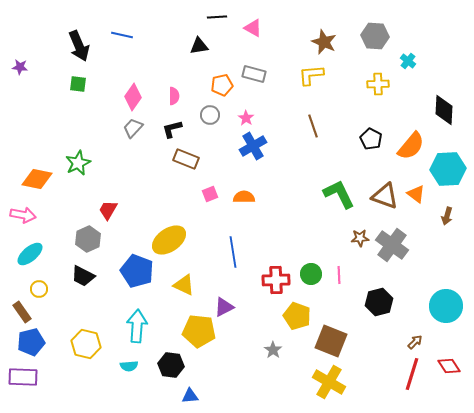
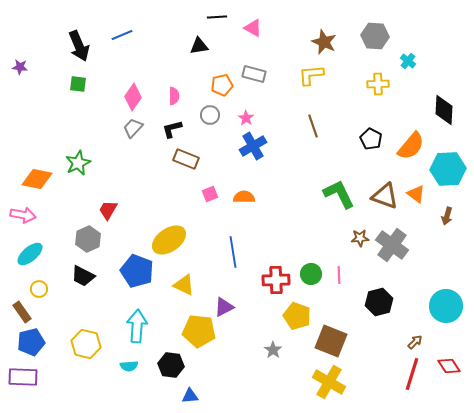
blue line at (122, 35): rotated 35 degrees counterclockwise
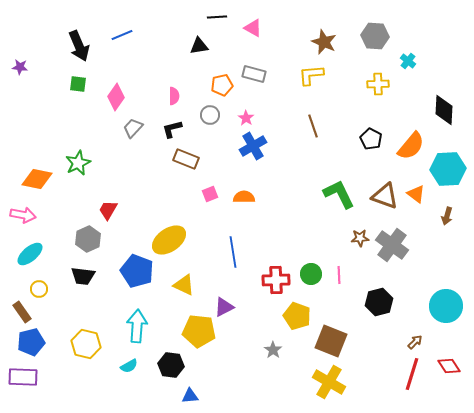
pink diamond at (133, 97): moved 17 px left
black trapezoid at (83, 276): rotated 20 degrees counterclockwise
cyan semicircle at (129, 366): rotated 24 degrees counterclockwise
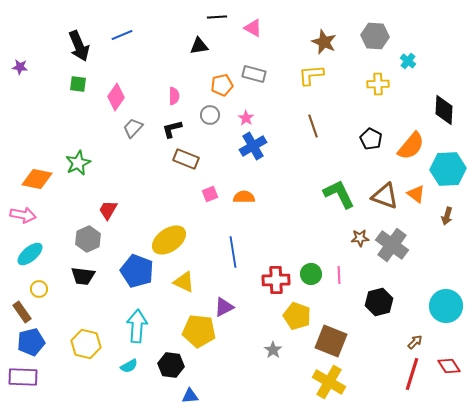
yellow triangle at (184, 285): moved 3 px up
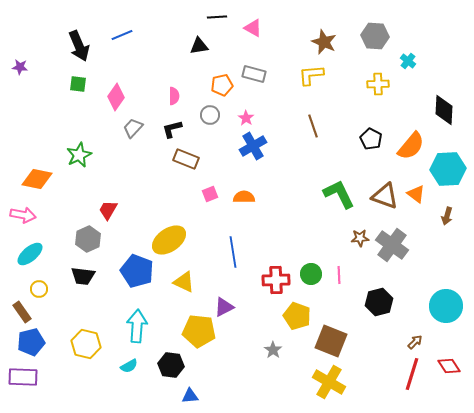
green star at (78, 163): moved 1 px right, 8 px up
